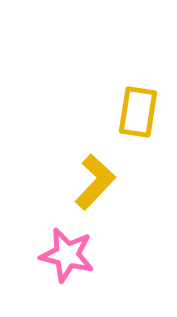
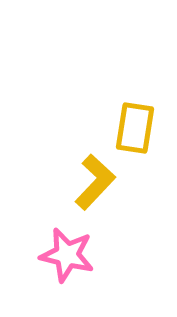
yellow rectangle: moved 3 px left, 16 px down
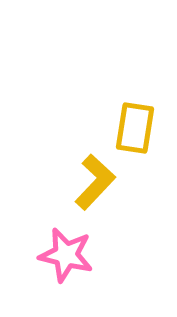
pink star: moved 1 px left
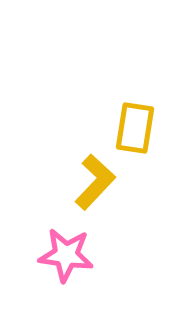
pink star: rotated 6 degrees counterclockwise
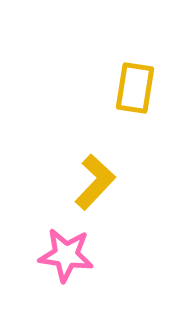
yellow rectangle: moved 40 px up
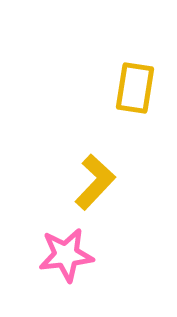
pink star: rotated 14 degrees counterclockwise
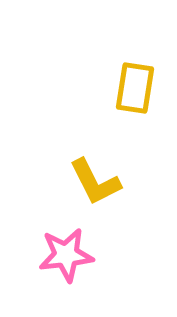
yellow L-shape: rotated 110 degrees clockwise
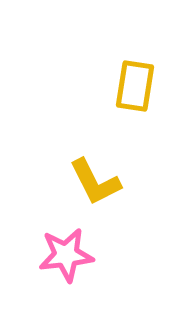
yellow rectangle: moved 2 px up
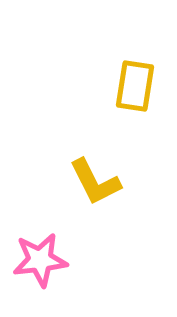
pink star: moved 26 px left, 5 px down
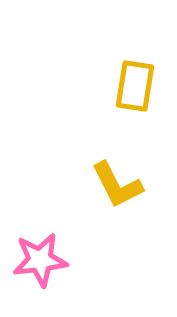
yellow L-shape: moved 22 px right, 3 px down
